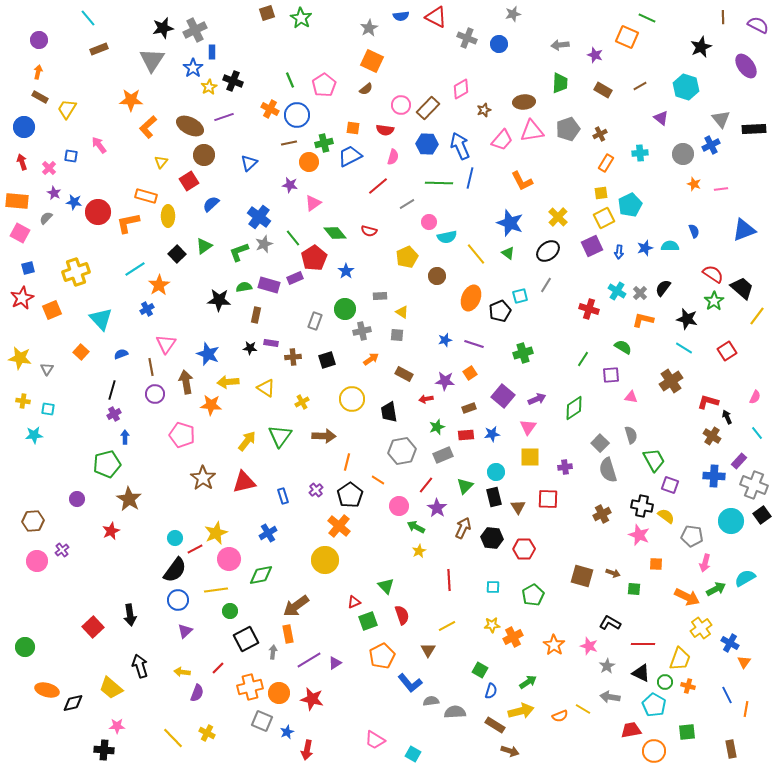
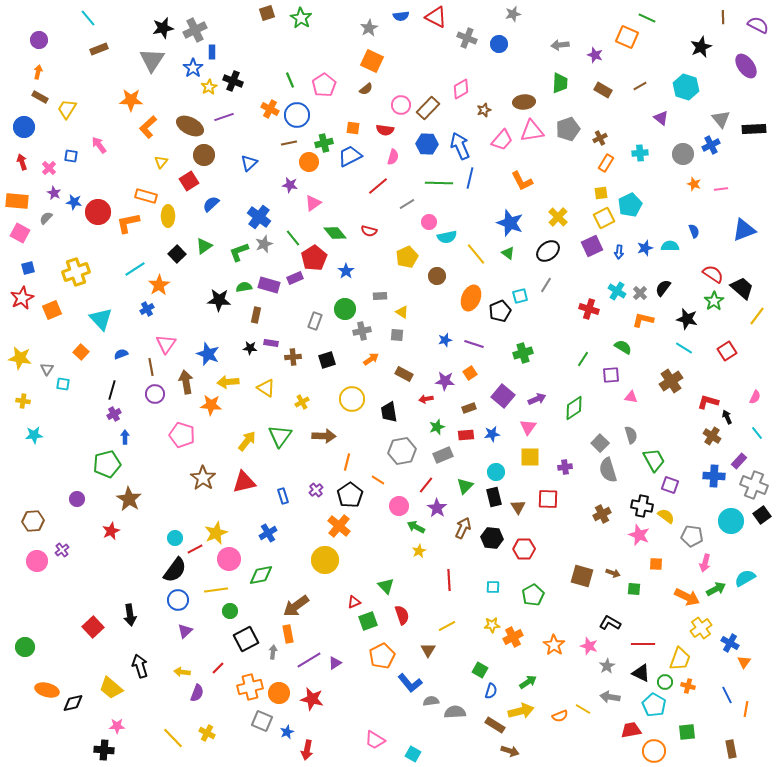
brown cross at (600, 134): moved 4 px down
cyan square at (48, 409): moved 15 px right, 25 px up
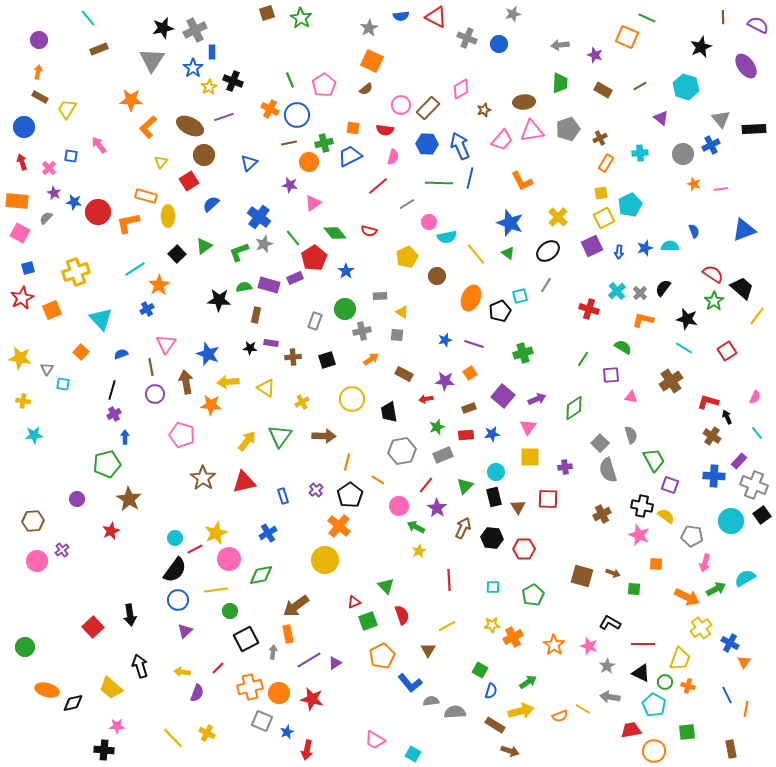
cyan cross at (617, 291): rotated 18 degrees clockwise
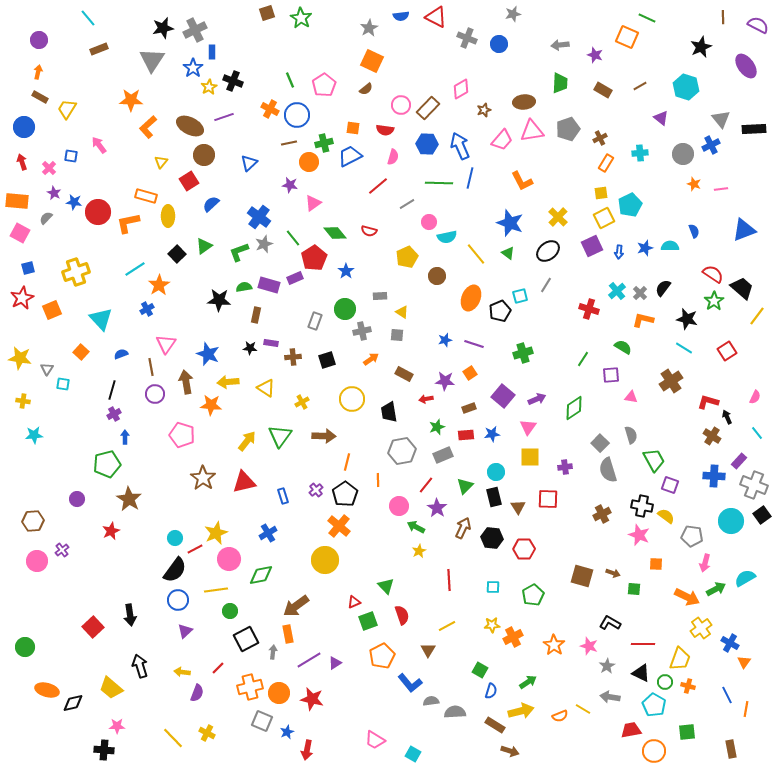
orange line at (378, 480): rotated 56 degrees clockwise
black pentagon at (350, 495): moved 5 px left, 1 px up
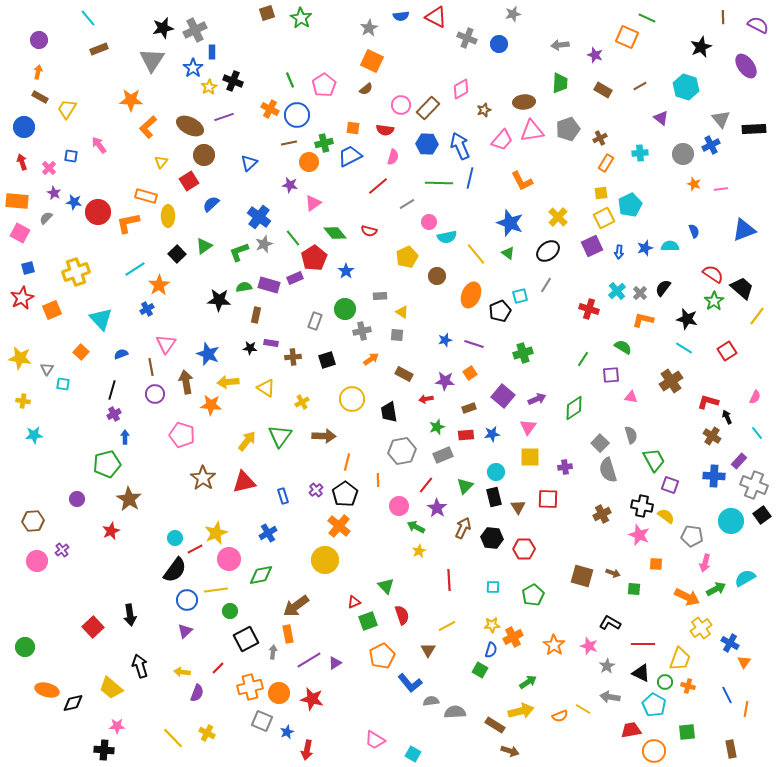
orange ellipse at (471, 298): moved 3 px up
blue circle at (178, 600): moved 9 px right
blue semicircle at (491, 691): moved 41 px up
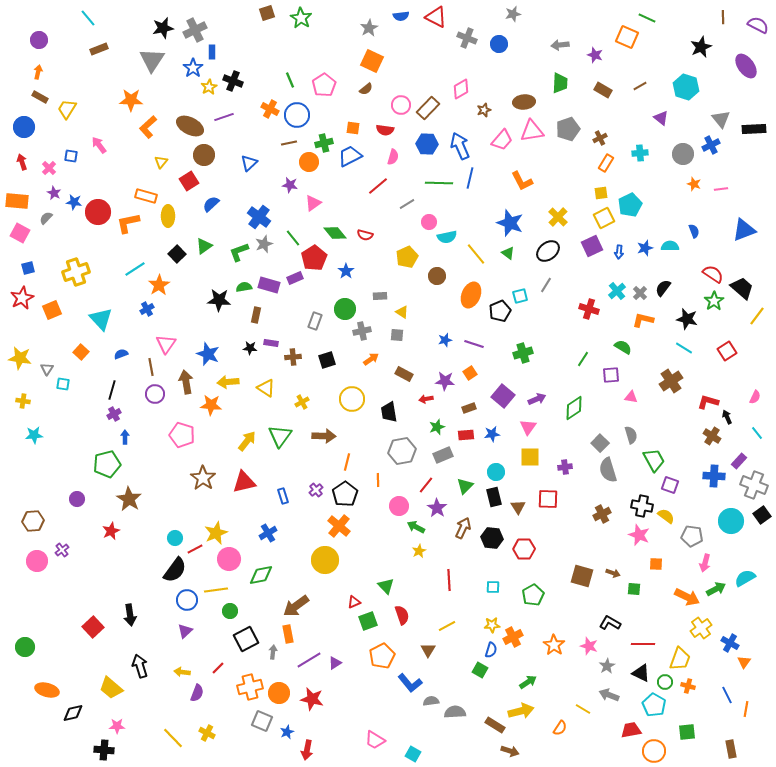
red semicircle at (369, 231): moved 4 px left, 4 px down
gray arrow at (610, 697): moved 1 px left, 2 px up; rotated 12 degrees clockwise
black diamond at (73, 703): moved 10 px down
orange semicircle at (560, 716): moved 12 px down; rotated 35 degrees counterclockwise
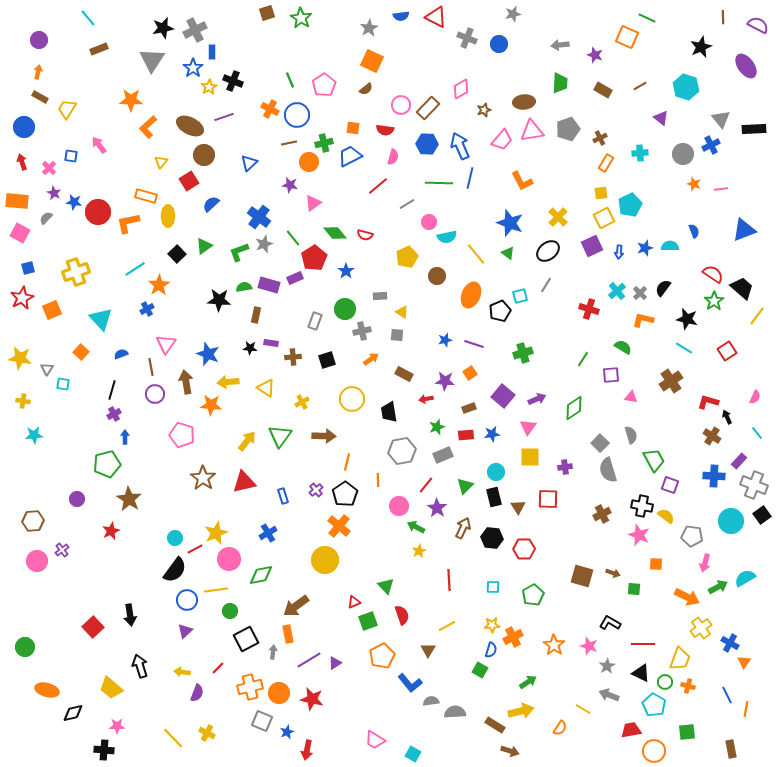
green arrow at (716, 589): moved 2 px right, 2 px up
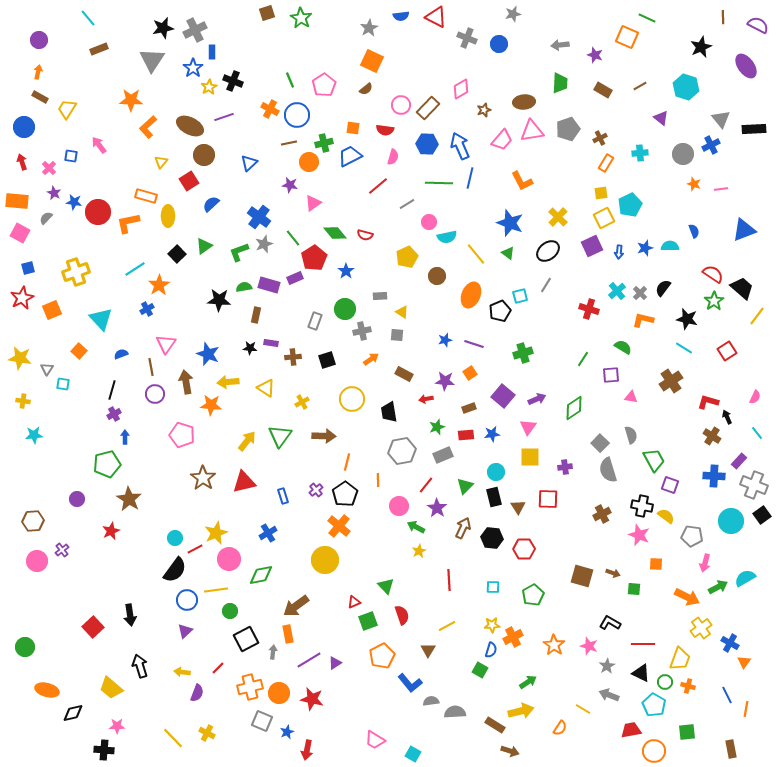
orange square at (81, 352): moved 2 px left, 1 px up
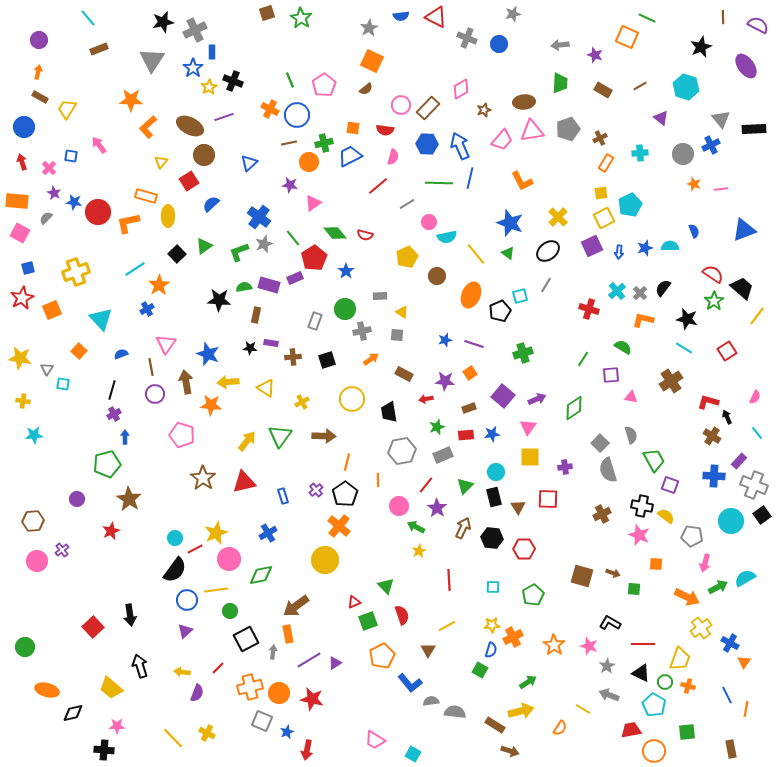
black star at (163, 28): moved 6 px up
gray semicircle at (455, 712): rotated 10 degrees clockwise
